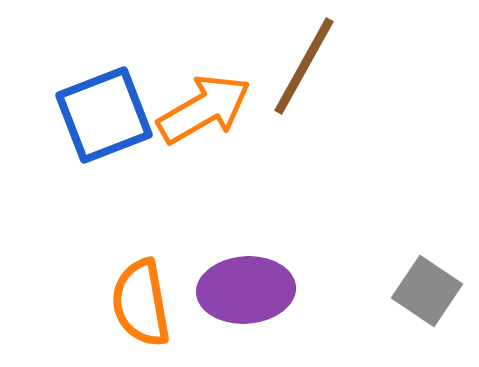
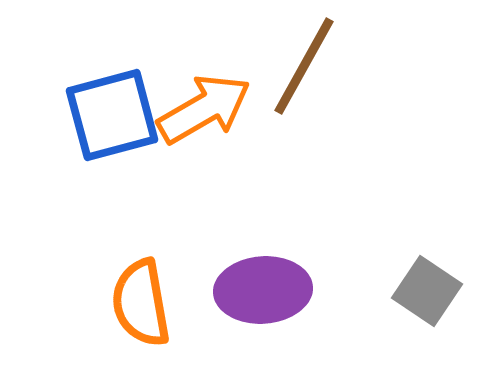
blue square: moved 8 px right; rotated 6 degrees clockwise
purple ellipse: moved 17 px right
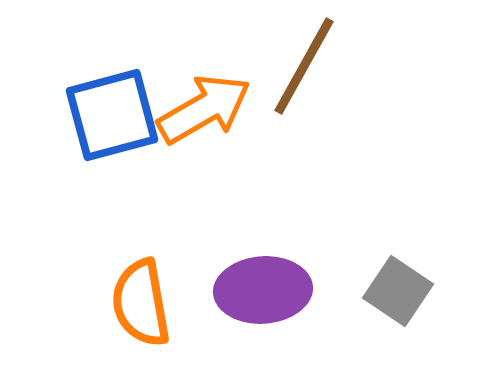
gray square: moved 29 px left
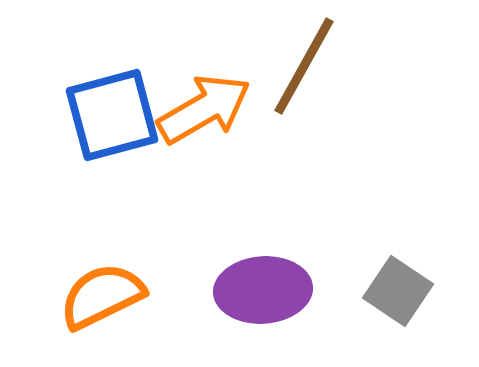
orange semicircle: moved 39 px left, 7 px up; rotated 74 degrees clockwise
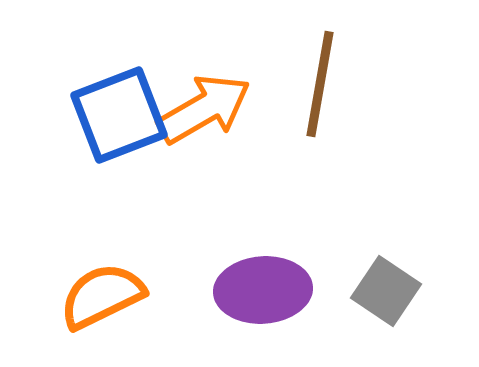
brown line: moved 16 px right, 18 px down; rotated 19 degrees counterclockwise
blue square: moved 7 px right; rotated 6 degrees counterclockwise
gray square: moved 12 px left
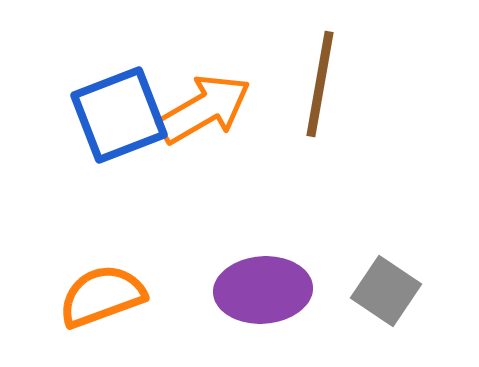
orange semicircle: rotated 6 degrees clockwise
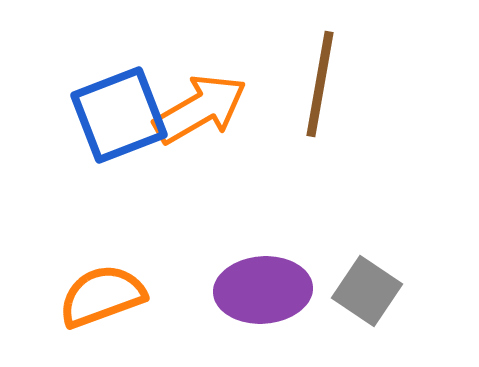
orange arrow: moved 4 px left
gray square: moved 19 px left
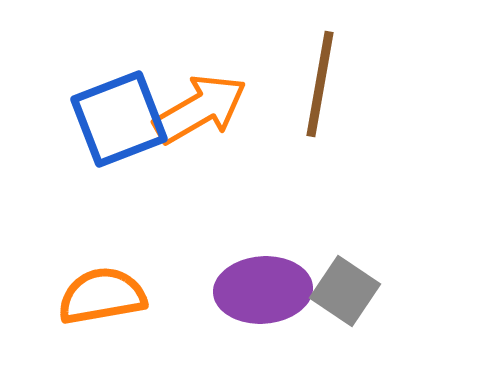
blue square: moved 4 px down
gray square: moved 22 px left
orange semicircle: rotated 10 degrees clockwise
